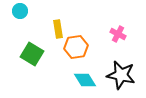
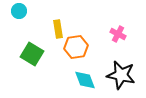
cyan circle: moved 1 px left
cyan diamond: rotated 10 degrees clockwise
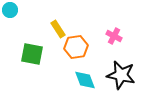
cyan circle: moved 9 px left, 1 px up
yellow rectangle: rotated 24 degrees counterclockwise
pink cross: moved 4 px left, 2 px down
green square: rotated 20 degrees counterclockwise
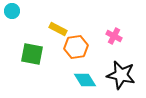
cyan circle: moved 2 px right, 1 px down
yellow rectangle: rotated 30 degrees counterclockwise
cyan diamond: rotated 10 degrees counterclockwise
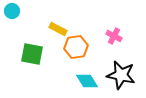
cyan diamond: moved 2 px right, 1 px down
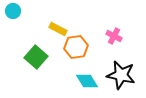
cyan circle: moved 1 px right
green square: moved 4 px right, 3 px down; rotated 30 degrees clockwise
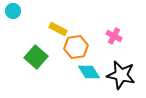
cyan diamond: moved 2 px right, 9 px up
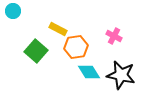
green square: moved 6 px up
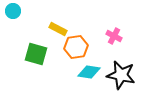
green square: moved 3 px down; rotated 25 degrees counterclockwise
cyan diamond: rotated 50 degrees counterclockwise
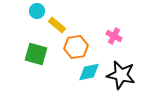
cyan circle: moved 24 px right
yellow rectangle: moved 1 px left, 4 px up; rotated 12 degrees clockwise
cyan diamond: rotated 20 degrees counterclockwise
